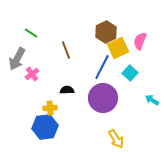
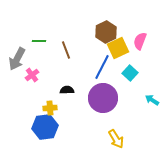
green line: moved 8 px right, 8 px down; rotated 32 degrees counterclockwise
pink cross: moved 1 px down
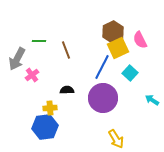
brown hexagon: moved 7 px right
pink semicircle: moved 1 px up; rotated 48 degrees counterclockwise
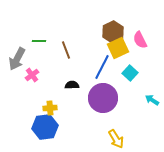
black semicircle: moved 5 px right, 5 px up
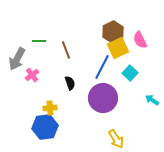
black semicircle: moved 2 px left, 2 px up; rotated 72 degrees clockwise
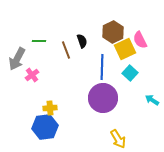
yellow square: moved 7 px right, 1 px down
blue line: rotated 25 degrees counterclockwise
black semicircle: moved 12 px right, 42 px up
yellow arrow: moved 2 px right
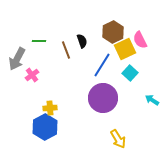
blue line: moved 2 px up; rotated 30 degrees clockwise
blue hexagon: rotated 20 degrees counterclockwise
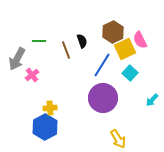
cyan arrow: rotated 80 degrees counterclockwise
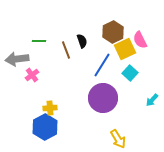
gray arrow: rotated 55 degrees clockwise
